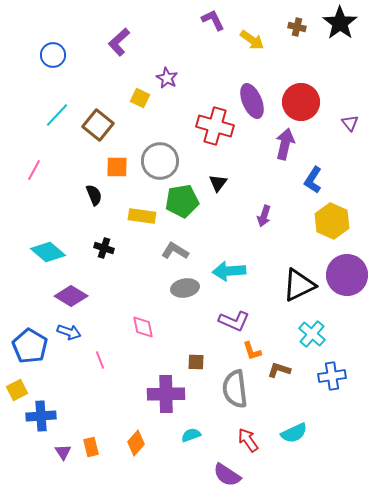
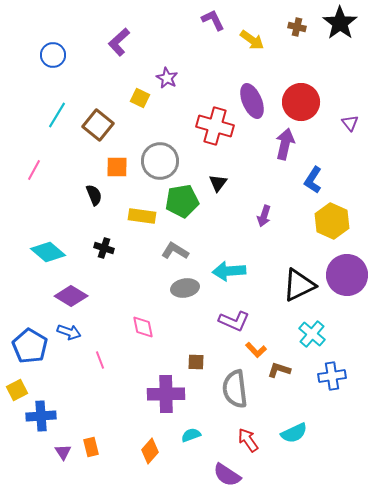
cyan line at (57, 115): rotated 12 degrees counterclockwise
orange L-shape at (252, 351): moved 4 px right, 1 px up; rotated 25 degrees counterclockwise
orange diamond at (136, 443): moved 14 px right, 8 px down
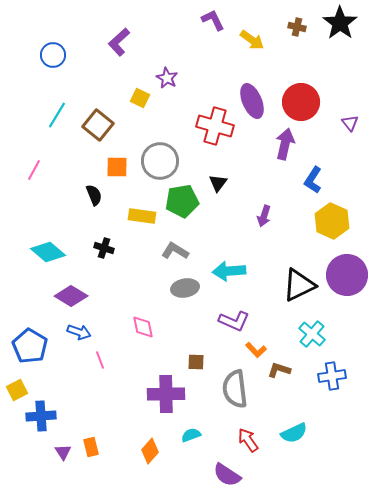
blue arrow at (69, 332): moved 10 px right
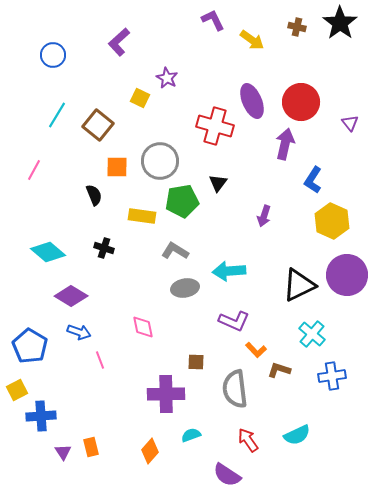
cyan semicircle at (294, 433): moved 3 px right, 2 px down
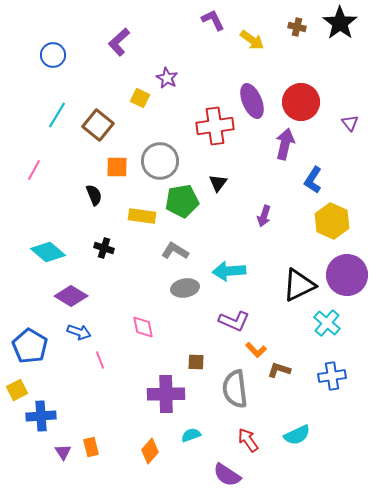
red cross at (215, 126): rotated 24 degrees counterclockwise
cyan cross at (312, 334): moved 15 px right, 11 px up
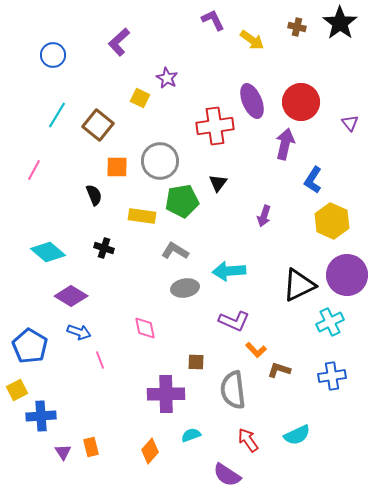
cyan cross at (327, 323): moved 3 px right, 1 px up; rotated 24 degrees clockwise
pink diamond at (143, 327): moved 2 px right, 1 px down
gray semicircle at (235, 389): moved 2 px left, 1 px down
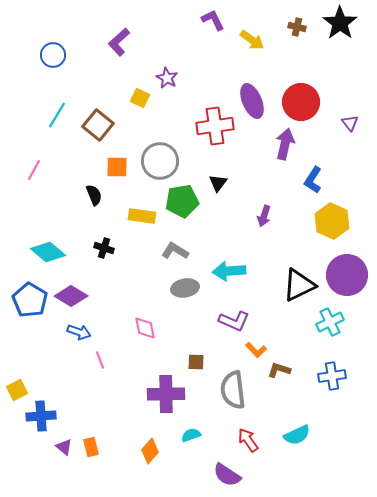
blue pentagon at (30, 346): moved 46 px up
purple triangle at (63, 452): moved 1 px right, 5 px up; rotated 18 degrees counterclockwise
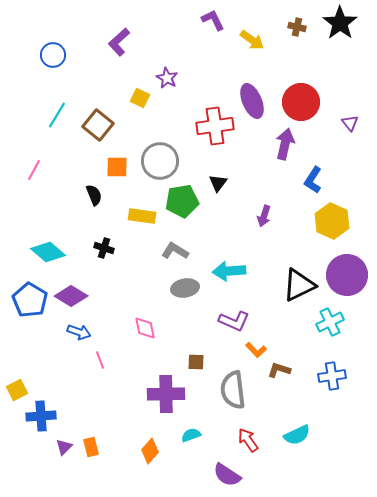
purple triangle at (64, 447): rotated 36 degrees clockwise
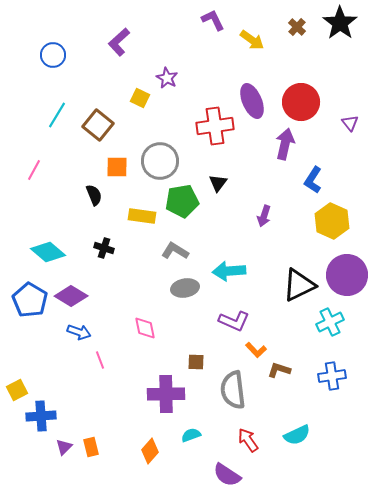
brown cross at (297, 27): rotated 30 degrees clockwise
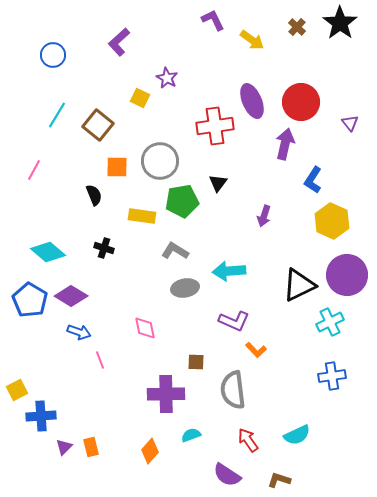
brown L-shape at (279, 370): moved 110 px down
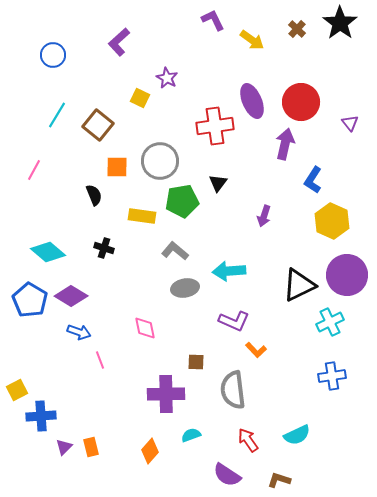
brown cross at (297, 27): moved 2 px down
gray L-shape at (175, 251): rotated 8 degrees clockwise
